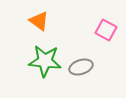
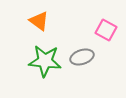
gray ellipse: moved 1 px right, 10 px up
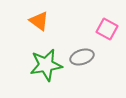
pink square: moved 1 px right, 1 px up
green star: moved 1 px right, 4 px down; rotated 16 degrees counterclockwise
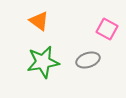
gray ellipse: moved 6 px right, 3 px down
green star: moved 3 px left, 3 px up
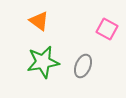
gray ellipse: moved 5 px left, 6 px down; rotated 50 degrees counterclockwise
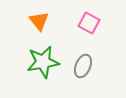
orange triangle: rotated 15 degrees clockwise
pink square: moved 18 px left, 6 px up
